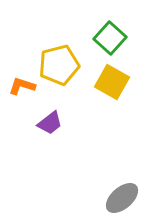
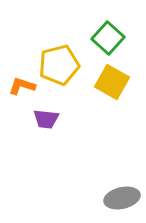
green square: moved 2 px left
purple trapezoid: moved 4 px left, 4 px up; rotated 44 degrees clockwise
gray ellipse: rotated 28 degrees clockwise
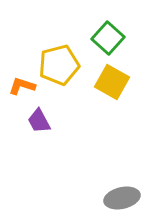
purple trapezoid: moved 7 px left, 2 px down; rotated 56 degrees clockwise
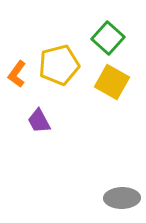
orange L-shape: moved 5 px left, 12 px up; rotated 72 degrees counterclockwise
gray ellipse: rotated 12 degrees clockwise
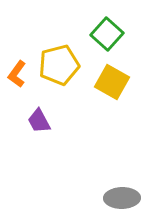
green square: moved 1 px left, 4 px up
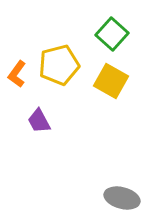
green square: moved 5 px right
yellow square: moved 1 px left, 1 px up
gray ellipse: rotated 16 degrees clockwise
